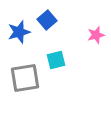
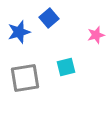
blue square: moved 2 px right, 2 px up
cyan square: moved 10 px right, 7 px down
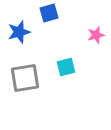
blue square: moved 5 px up; rotated 24 degrees clockwise
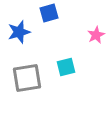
pink star: rotated 12 degrees counterclockwise
gray square: moved 2 px right
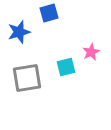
pink star: moved 5 px left, 17 px down
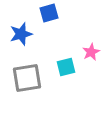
blue star: moved 2 px right, 2 px down
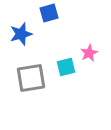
pink star: moved 2 px left, 1 px down
gray square: moved 4 px right
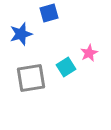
cyan square: rotated 18 degrees counterclockwise
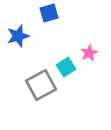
blue star: moved 3 px left, 2 px down
gray square: moved 10 px right, 7 px down; rotated 20 degrees counterclockwise
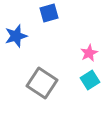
blue star: moved 2 px left
cyan square: moved 24 px right, 13 px down
gray square: moved 1 px right, 2 px up; rotated 28 degrees counterclockwise
